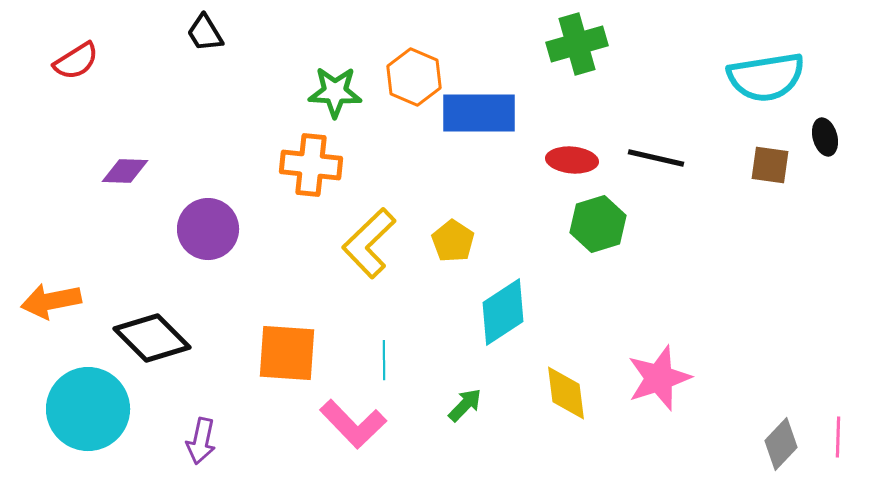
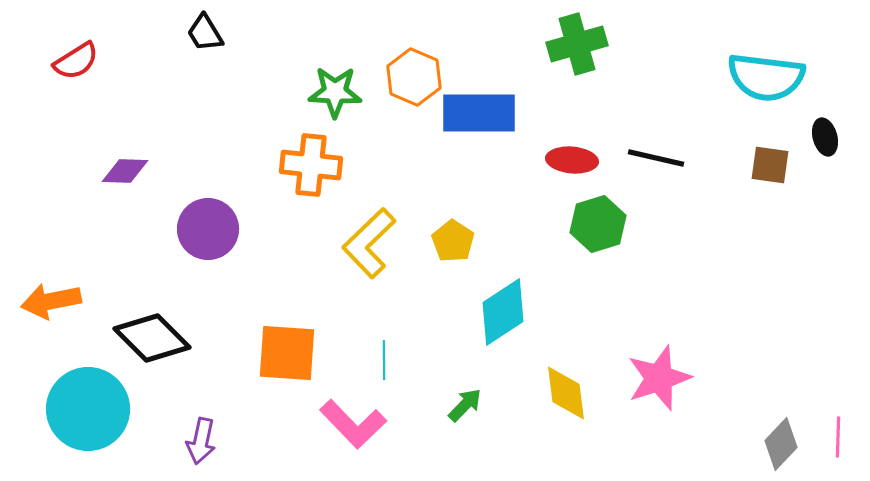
cyan semicircle: rotated 16 degrees clockwise
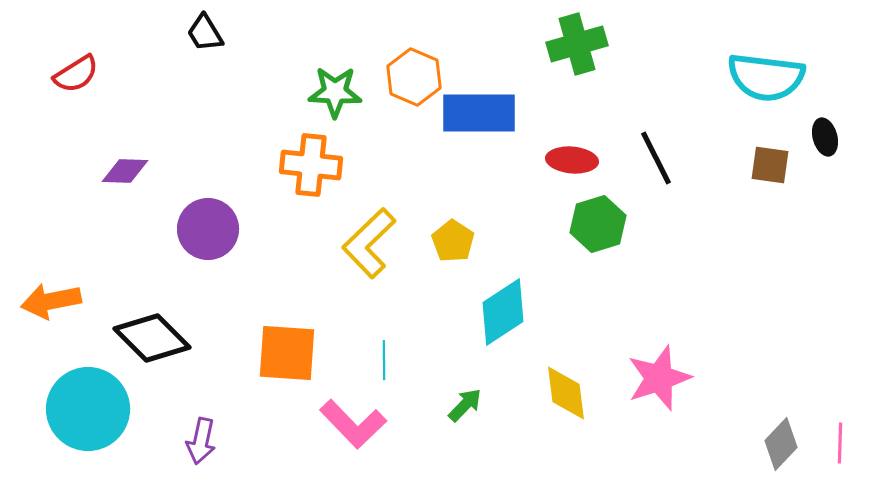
red semicircle: moved 13 px down
black line: rotated 50 degrees clockwise
pink line: moved 2 px right, 6 px down
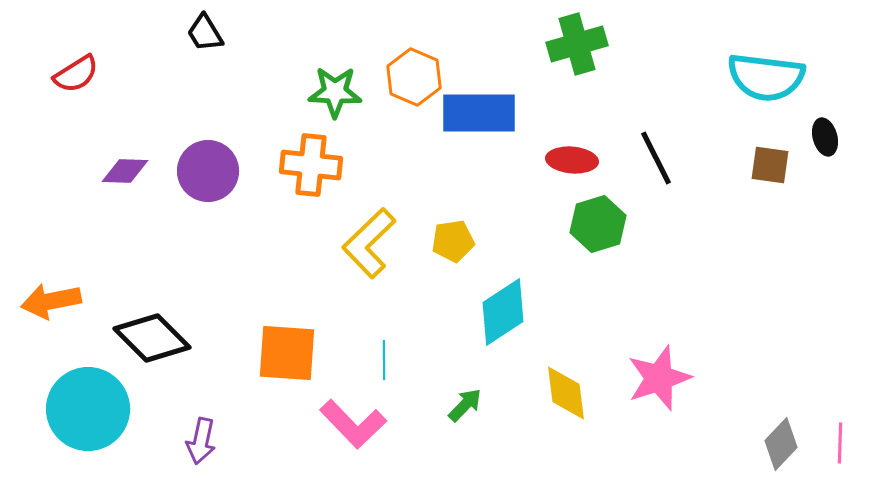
purple circle: moved 58 px up
yellow pentagon: rotated 30 degrees clockwise
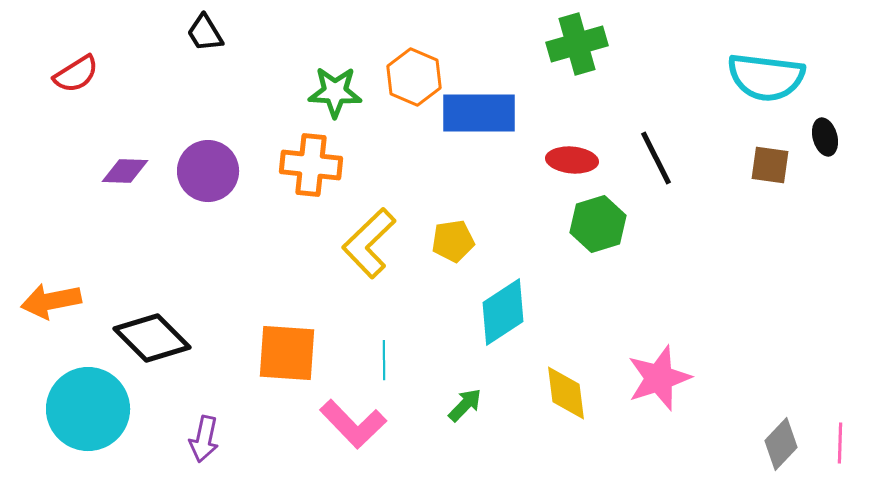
purple arrow: moved 3 px right, 2 px up
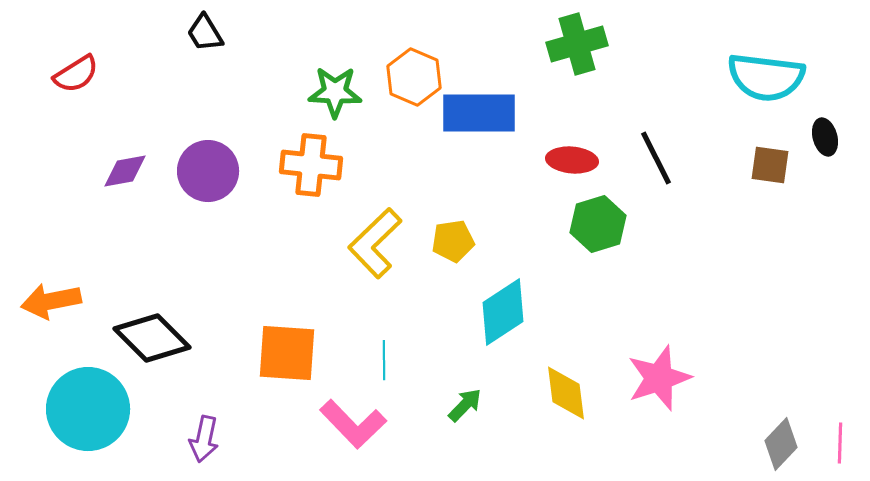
purple diamond: rotated 12 degrees counterclockwise
yellow L-shape: moved 6 px right
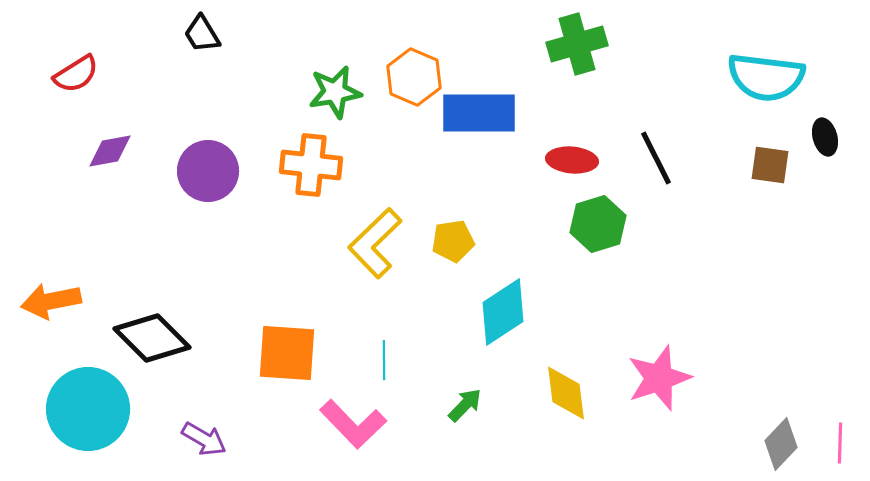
black trapezoid: moved 3 px left, 1 px down
green star: rotated 12 degrees counterclockwise
purple diamond: moved 15 px left, 20 px up
purple arrow: rotated 72 degrees counterclockwise
